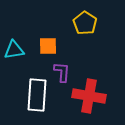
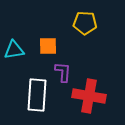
yellow pentagon: rotated 30 degrees counterclockwise
purple L-shape: moved 1 px right
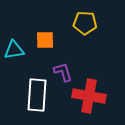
orange square: moved 3 px left, 6 px up
purple L-shape: rotated 20 degrees counterclockwise
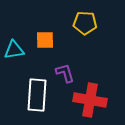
purple L-shape: moved 2 px right, 1 px down
red cross: moved 1 px right, 4 px down
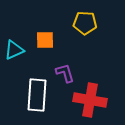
cyan triangle: rotated 15 degrees counterclockwise
